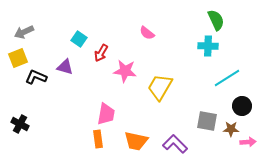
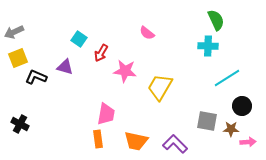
gray arrow: moved 10 px left
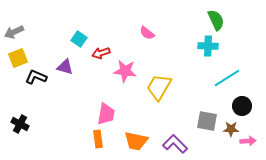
red arrow: rotated 42 degrees clockwise
yellow trapezoid: moved 1 px left
pink arrow: moved 1 px up
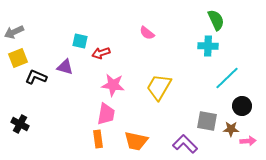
cyan square: moved 1 px right, 2 px down; rotated 21 degrees counterclockwise
pink star: moved 12 px left, 14 px down
cyan line: rotated 12 degrees counterclockwise
purple L-shape: moved 10 px right
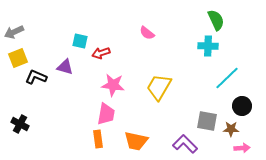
pink arrow: moved 6 px left, 7 px down
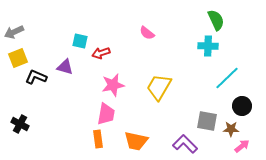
pink star: rotated 20 degrees counterclockwise
pink arrow: moved 2 px up; rotated 35 degrees counterclockwise
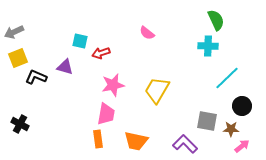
yellow trapezoid: moved 2 px left, 3 px down
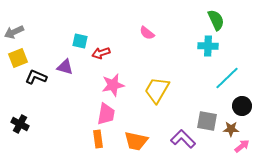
purple L-shape: moved 2 px left, 5 px up
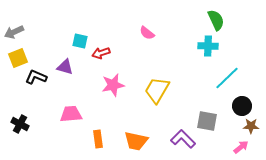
pink trapezoid: moved 35 px left; rotated 105 degrees counterclockwise
brown star: moved 20 px right, 3 px up
pink arrow: moved 1 px left, 1 px down
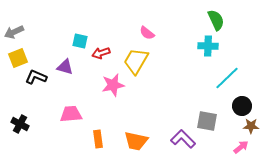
yellow trapezoid: moved 21 px left, 29 px up
